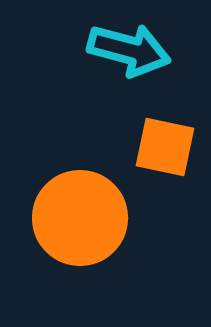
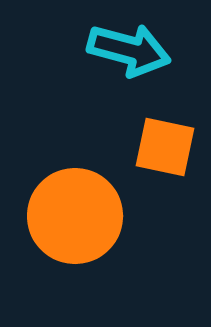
orange circle: moved 5 px left, 2 px up
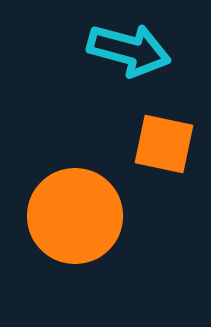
orange square: moved 1 px left, 3 px up
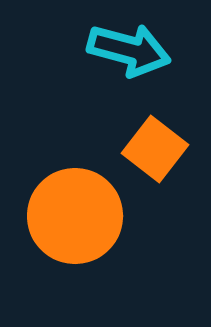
orange square: moved 9 px left, 5 px down; rotated 26 degrees clockwise
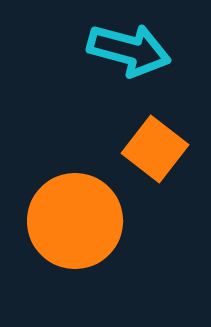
orange circle: moved 5 px down
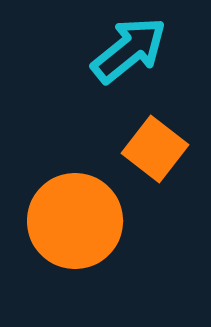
cyan arrow: rotated 54 degrees counterclockwise
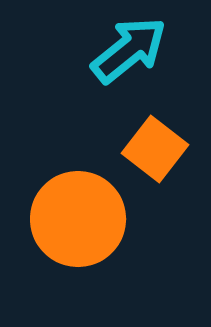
orange circle: moved 3 px right, 2 px up
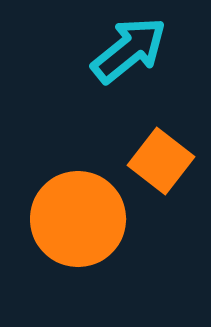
orange square: moved 6 px right, 12 px down
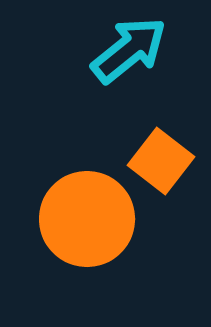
orange circle: moved 9 px right
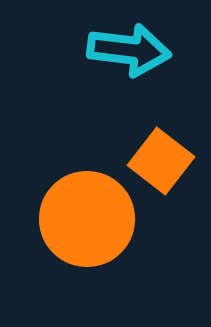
cyan arrow: rotated 46 degrees clockwise
